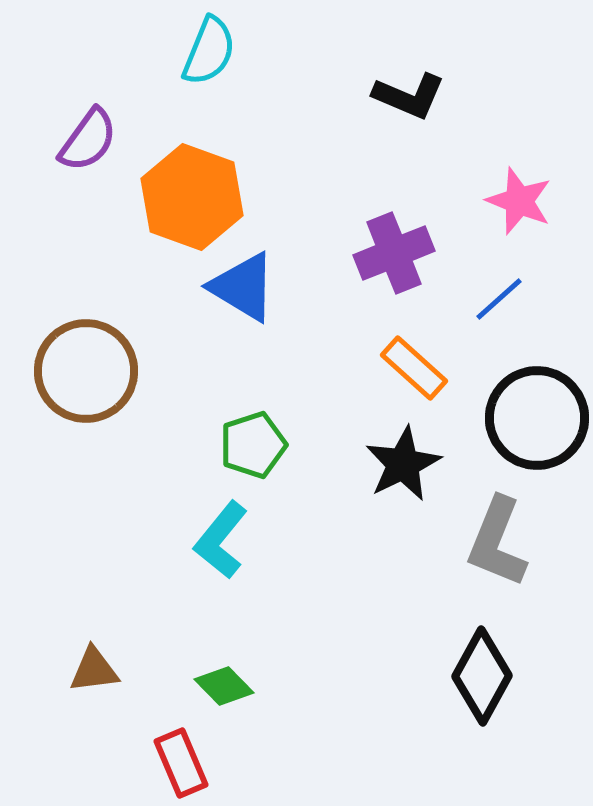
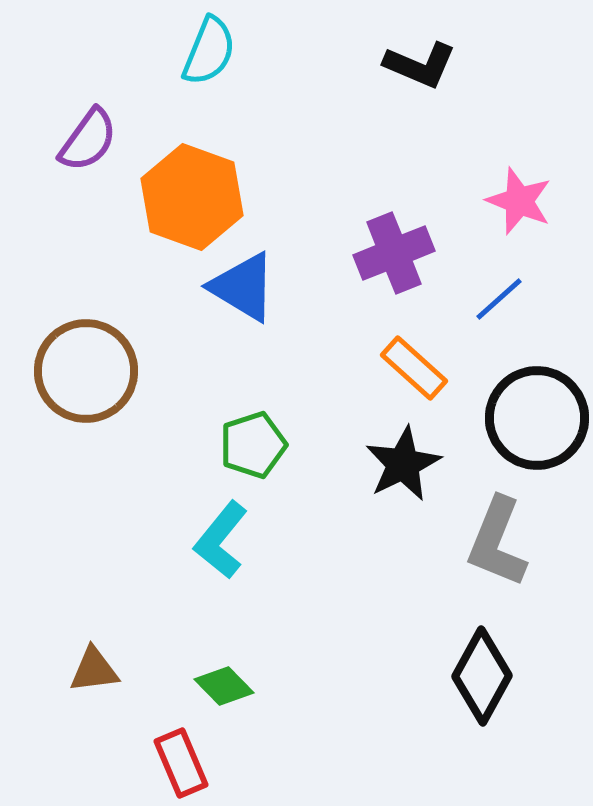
black L-shape: moved 11 px right, 31 px up
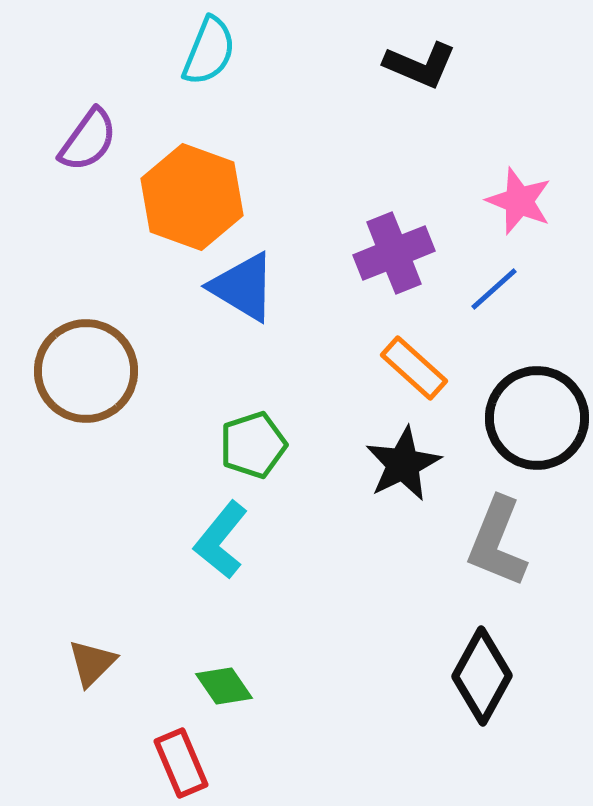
blue line: moved 5 px left, 10 px up
brown triangle: moved 2 px left, 7 px up; rotated 38 degrees counterclockwise
green diamond: rotated 10 degrees clockwise
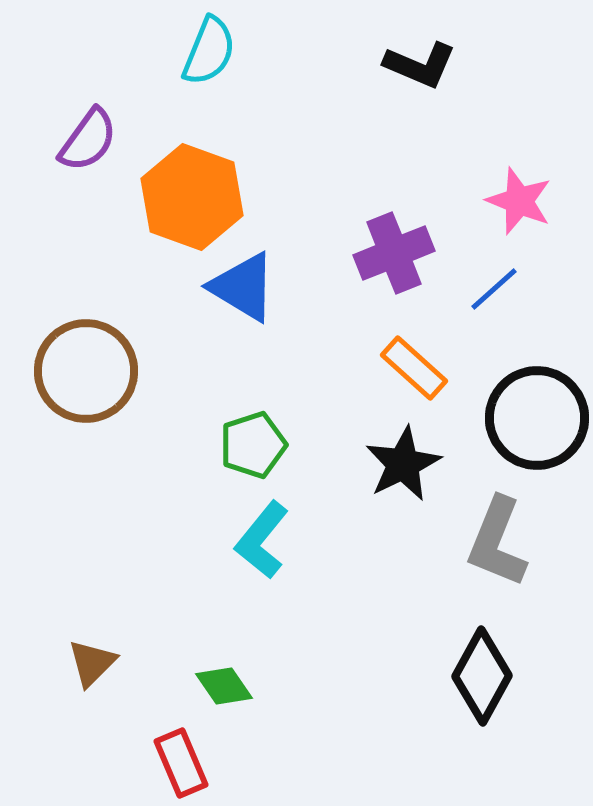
cyan L-shape: moved 41 px right
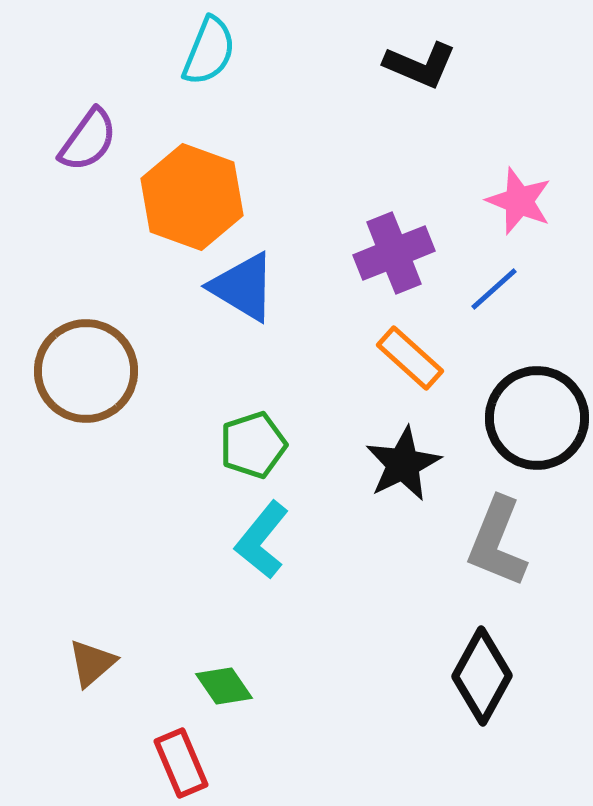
orange rectangle: moved 4 px left, 10 px up
brown triangle: rotated 4 degrees clockwise
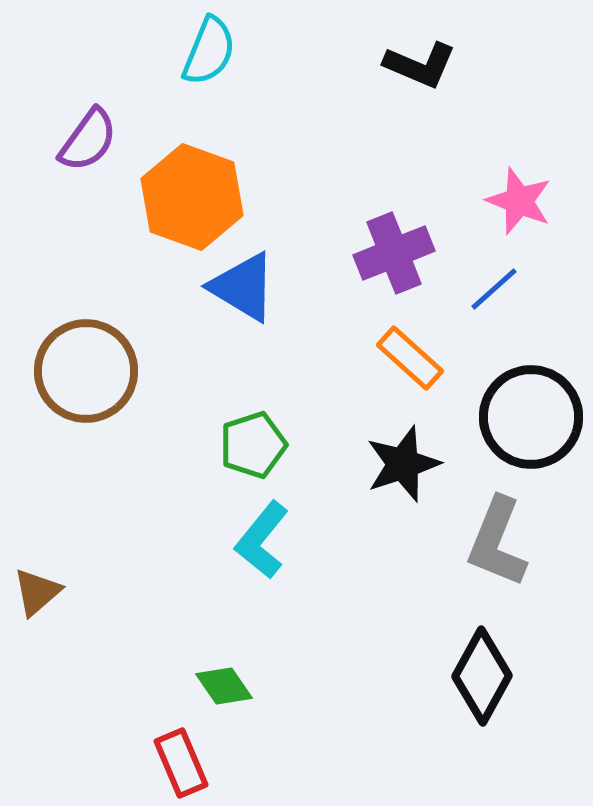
black circle: moved 6 px left, 1 px up
black star: rotated 8 degrees clockwise
brown triangle: moved 55 px left, 71 px up
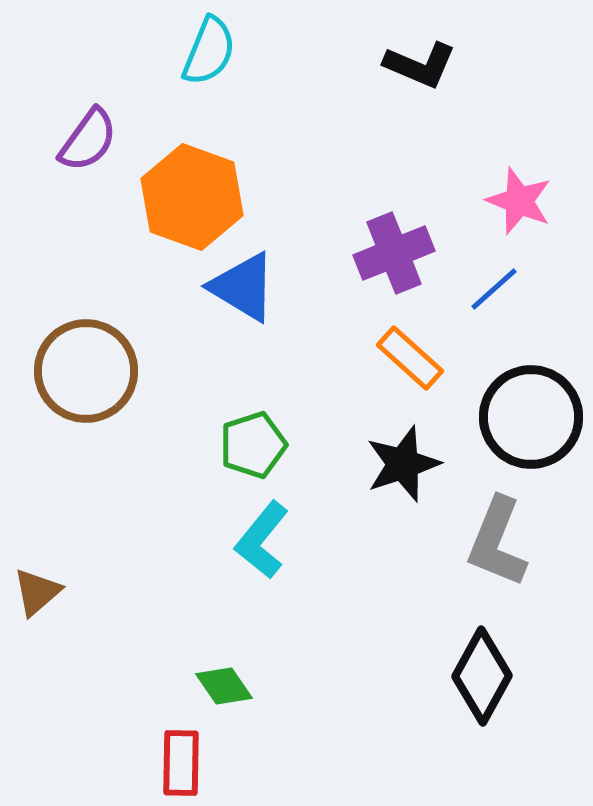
red rectangle: rotated 24 degrees clockwise
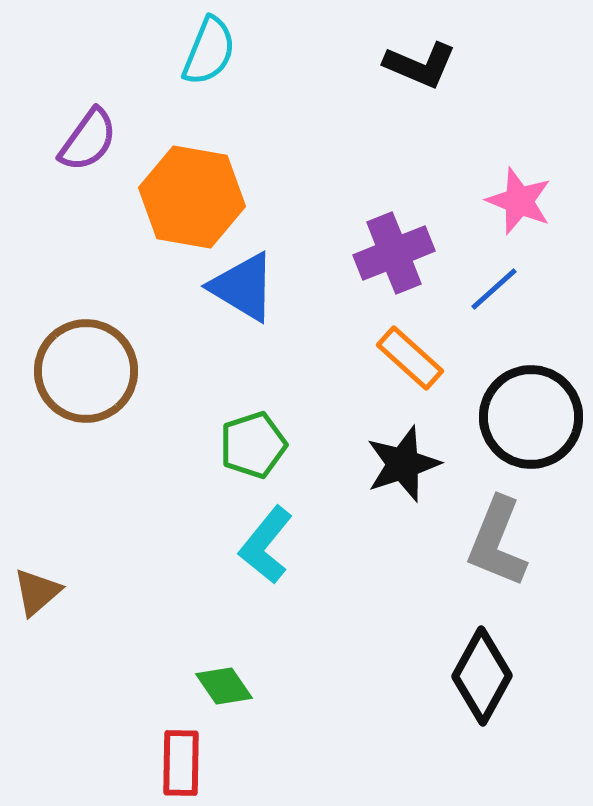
orange hexagon: rotated 10 degrees counterclockwise
cyan L-shape: moved 4 px right, 5 px down
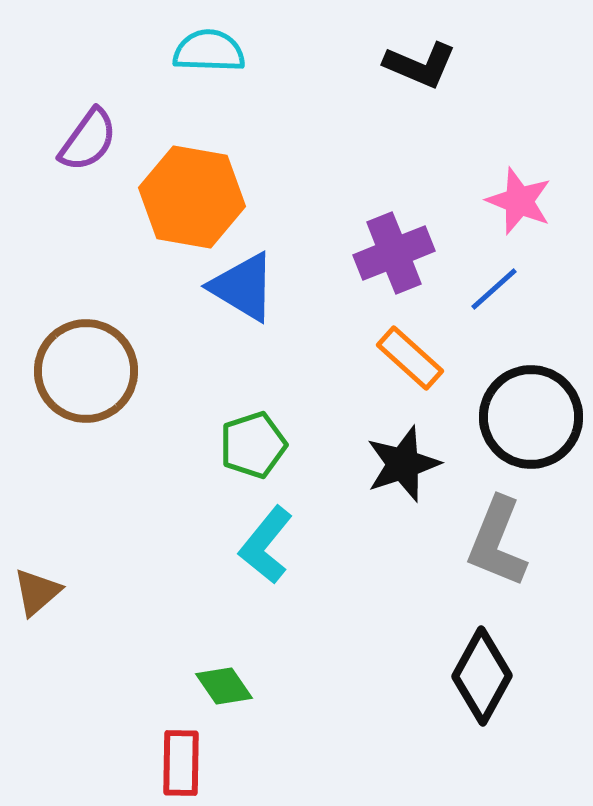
cyan semicircle: rotated 110 degrees counterclockwise
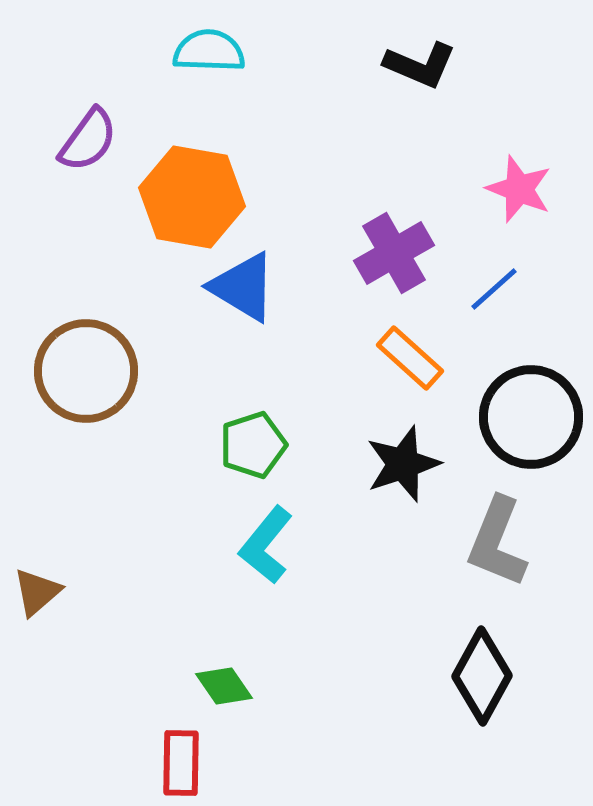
pink star: moved 12 px up
purple cross: rotated 8 degrees counterclockwise
